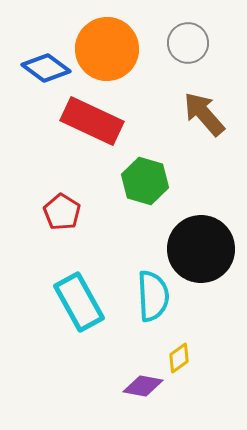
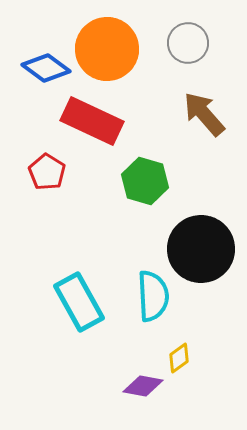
red pentagon: moved 15 px left, 40 px up
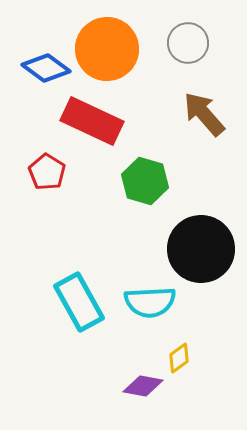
cyan semicircle: moved 3 px left, 6 px down; rotated 90 degrees clockwise
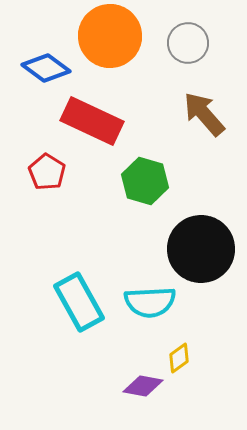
orange circle: moved 3 px right, 13 px up
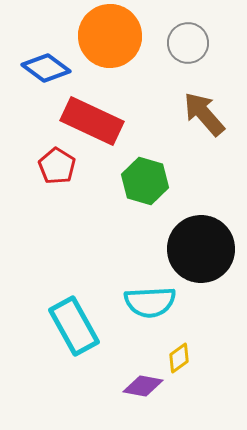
red pentagon: moved 10 px right, 6 px up
cyan rectangle: moved 5 px left, 24 px down
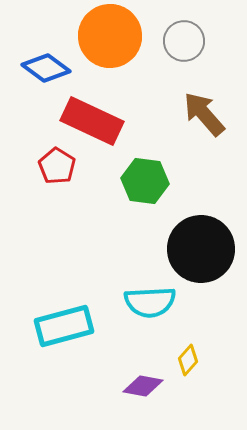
gray circle: moved 4 px left, 2 px up
green hexagon: rotated 9 degrees counterclockwise
cyan rectangle: moved 10 px left; rotated 76 degrees counterclockwise
yellow diamond: moved 9 px right, 2 px down; rotated 12 degrees counterclockwise
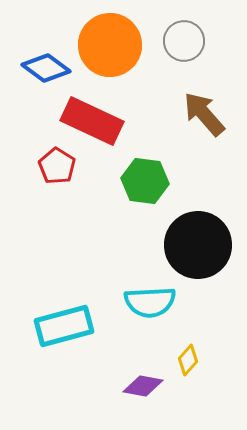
orange circle: moved 9 px down
black circle: moved 3 px left, 4 px up
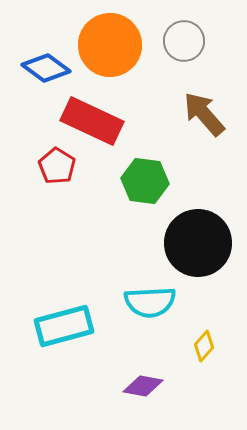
black circle: moved 2 px up
yellow diamond: moved 16 px right, 14 px up
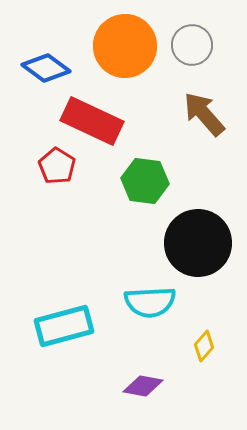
gray circle: moved 8 px right, 4 px down
orange circle: moved 15 px right, 1 px down
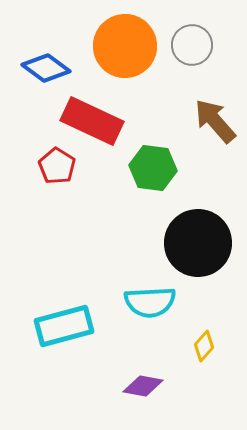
brown arrow: moved 11 px right, 7 px down
green hexagon: moved 8 px right, 13 px up
